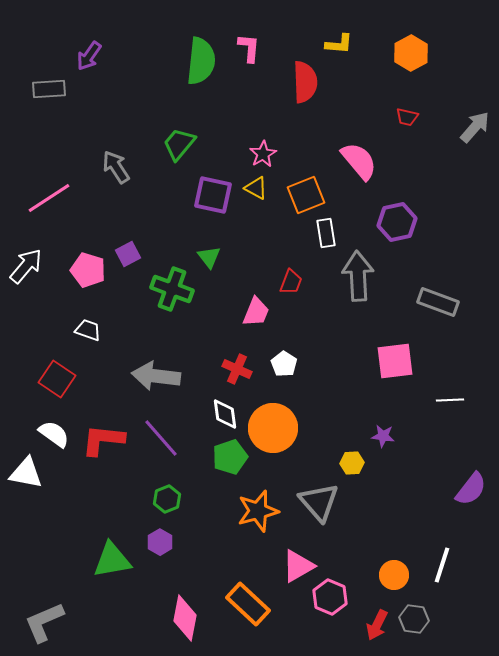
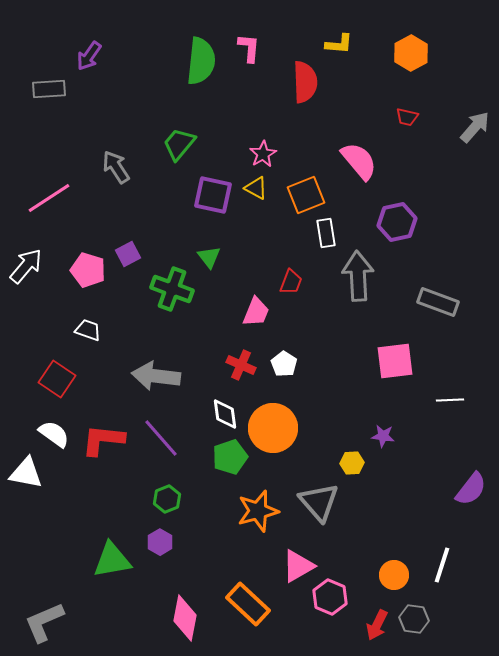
red cross at (237, 369): moved 4 px right, 4 px up
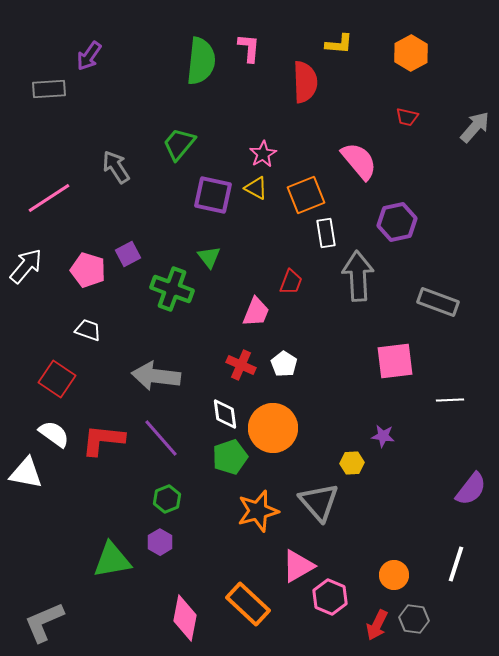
white line at (442, 565): moved 14 px right, 1 px up
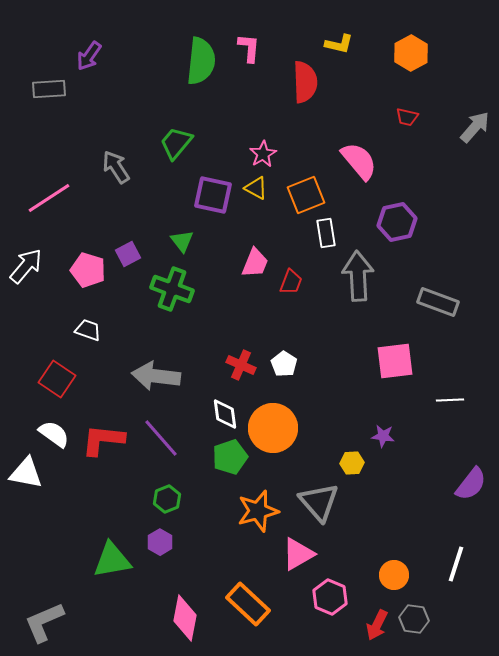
yellow L-shape at (339, 44): rotated 8 degrees clockwise
green trapezoid at (179, 144): moved 3 px left, 1 px up
green triangle at (209, 257): moved 27 px left, 16 px up
pink trapezoid at (256, 312): moved 1 px left, 49 px up
purple semicircle at (471, 489): moved 5 px up
pink triangle at (298, 566): moved 12 px up
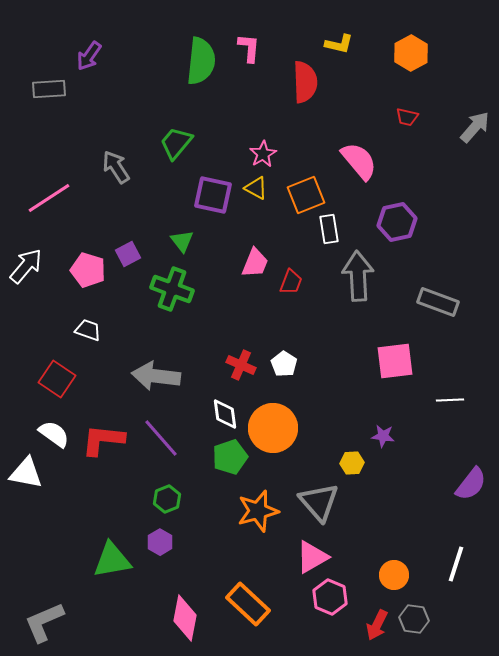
white rectangle at (326, 233): moved 3 px right, 4 px up
pink triangle at (298, 554): moved 14 px right, 3 px down
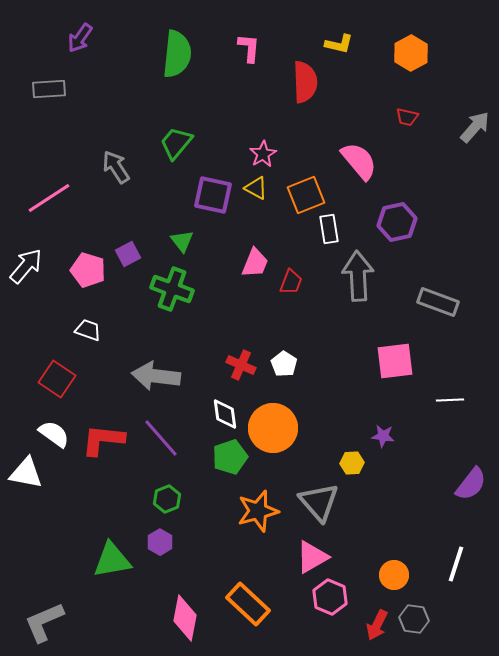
purple arrow at (89, 56): moved 9 px left, 18 px up
green semicircle at (201, 61): moved 24 px left, 7 px up
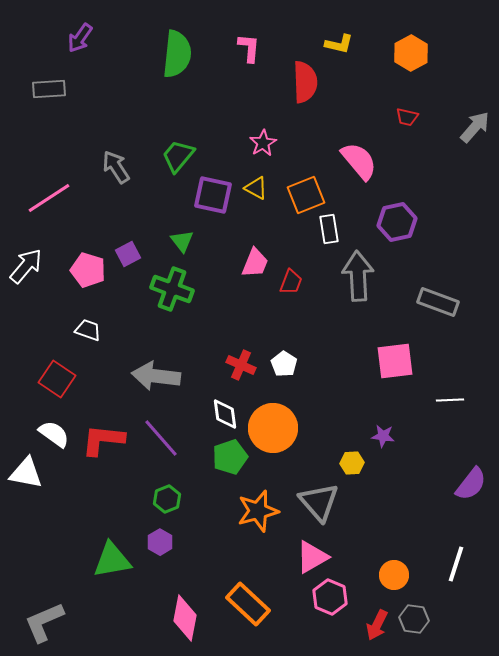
green trapezoid at (176, 143): moved 2 px right, 13 px down
pink star at (263, 154): moved 11 px up
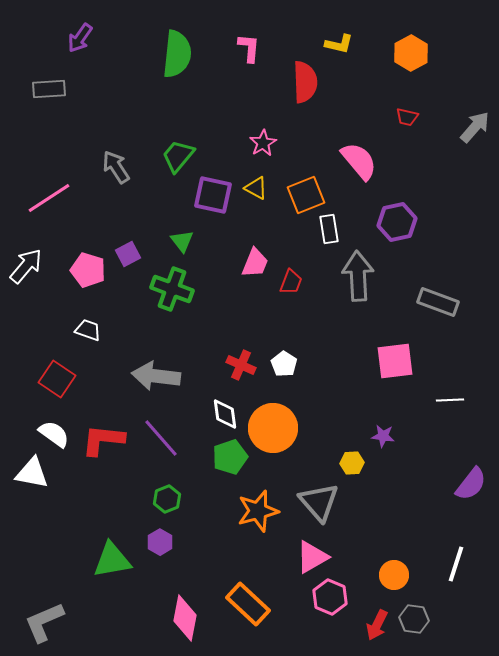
white triangle at (26, 473): moved 6 px right
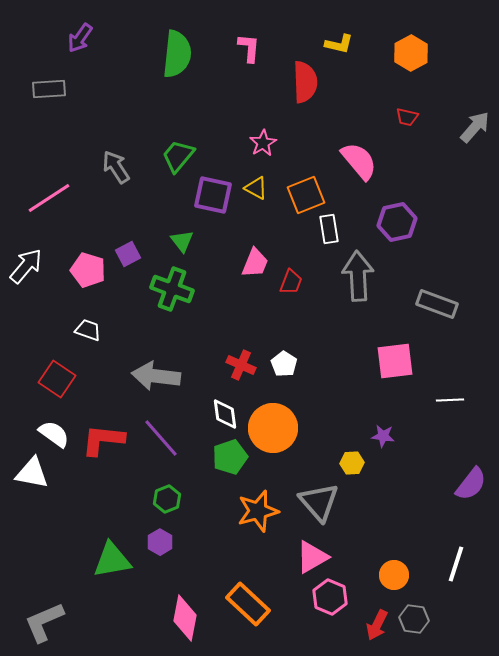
gray rectangle at (438, 302): moved 1 px left, 2 px down
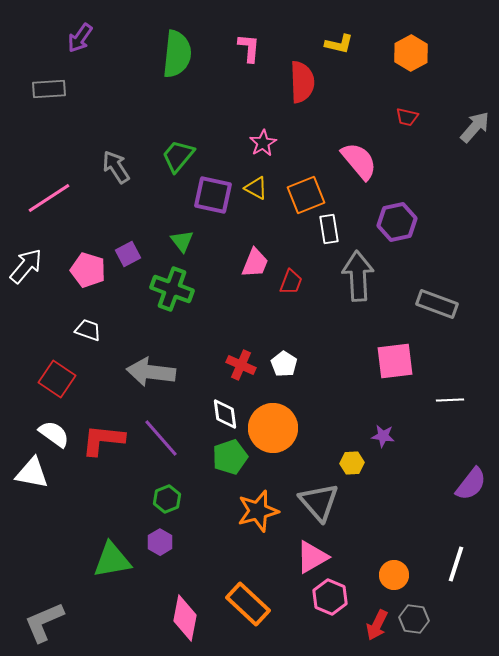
red semicircle at (305, 82): moved 3 px left
gray arrow at (156, 376): moved 5 px left, 4 px up
